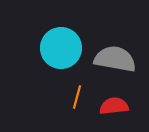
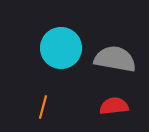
orange line: moved 34 px left, 10 px down
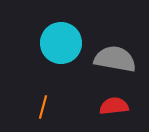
cyan circle: moved 5 px up
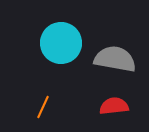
orange line: rotated 10 degrees clockwise
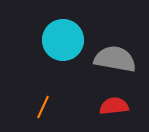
cyan circle: moved 2 px right, 3 px up
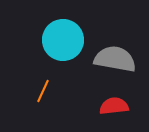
orange line: moved 16 px up
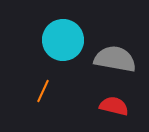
red semicircle: rotated 20 degrees clockwise
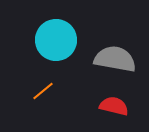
cyan circle: moved 7 px left
orange line: rotated 25 degrees clockwise
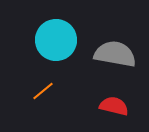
gray semicircle: moved 5 px up
